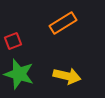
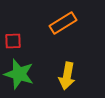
red square: rotated 18 degrees clockwise
yellow arrow: rotated 88 degrees clockwise
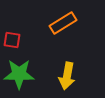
red square: moved 1 px left, 1 px up; rotated 12 degrees clockwise
green star: rotated 16 degrees counterclockwise
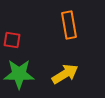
orange rectangle: moved 6 px right, 2 px down; rotated 68 degrees counterclockwise
yellow arrow: moved 2 px left, 2 px up; rotated 132 degrees counterclockwise
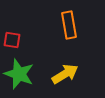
green star: rotated 20 degrees clockwise
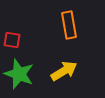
yellow arrow: moved 1 px left, 3 px up
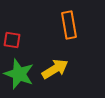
yellow arrow: moved 9 px left, 2 px up
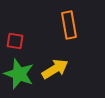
red square: moved 3 px right, 1 px down
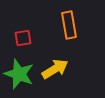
red square: moved 8 px right, 3 px up; rotated 18 degrees counterclockwise
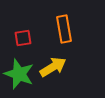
orange rectangle: moved 5 px left, 4 px down
yellow arrow: moved 2 px left, 2 px up
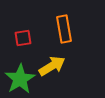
yellow arrow: moved 1 px left, 1 px up
green star: moved 1 px right, 5 px down; rotated 20 degrees clockwise
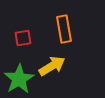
green star: moved 1 px left
